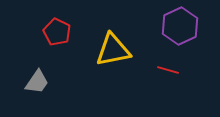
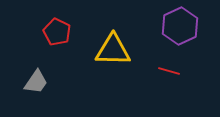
yellow triangle: rotated 12 degrees clockwise
red line: moved 1 px right, 1 px down
gray trapezoid: moved 1 px left
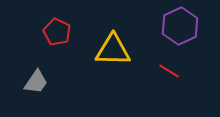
red line: rotated 15 degrees clockwise
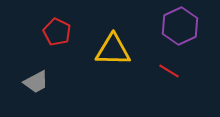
gray trapezoid: rotated 28 degrees clockwise
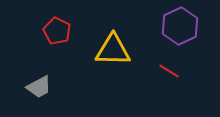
red pentagon: moved 1 px up
gray trapezoid: moved 3 px right, 5 px down
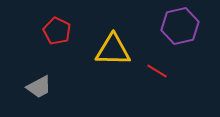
purple hexagon: rotated 12 degrees clockwise
red line: moved 12 px left
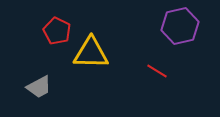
yellow triangle: moved 22 px left, 3 px down
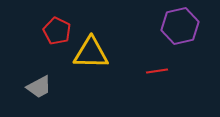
red line: rotated 40 degrees counterclockwise
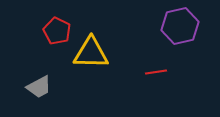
red line: moved 1 px left, 1 px down
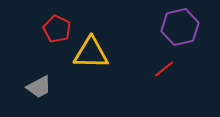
purple hexagon: moved 1 px down
red pentagon: moved 2 px up
red line: moved 8 px right, 3 px up; rotated 30 degrees counterclockwise
